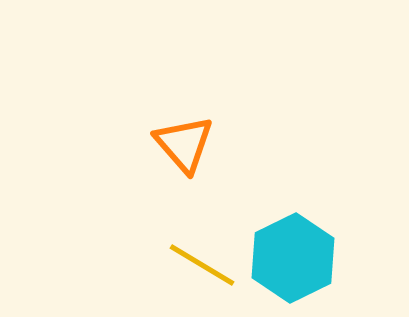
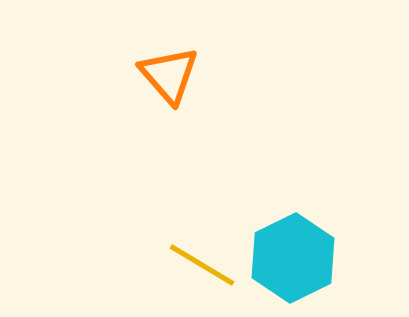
orange triangle: moved 15 px left, 69 px up
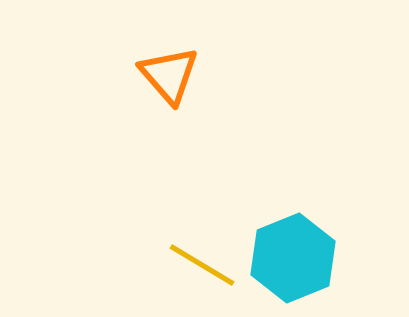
cyan hexagon: rotated 4 degrees clockwise
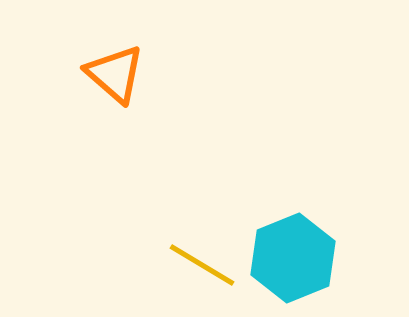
orange triangle: moved 54 px left, 1 px up; rotated 8 degrees counterclockwise
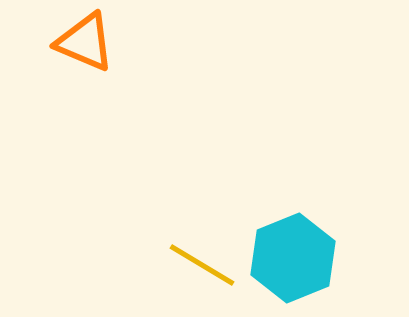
orange triangle: moved 30 px left, 32 px up; rotated 18 degrees counterclockwise
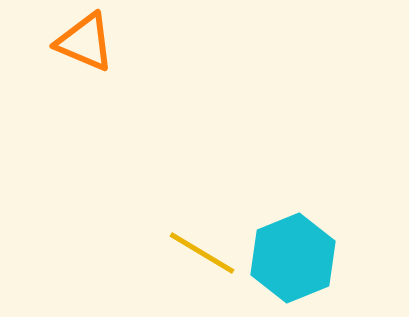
yellow line: moved 12 px up
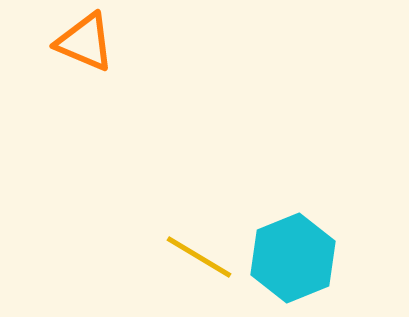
yellow line: moved 3 px left, 4 px down
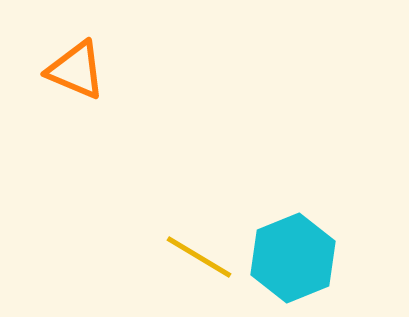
orange triangle: moved 9 px left, 28 px down
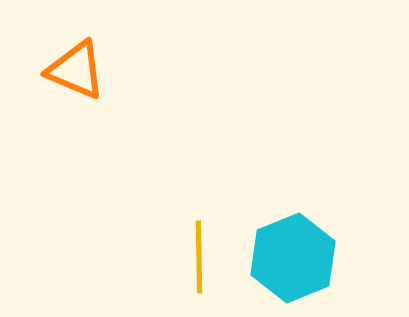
yellow line: rotated 58 degrees clockwise
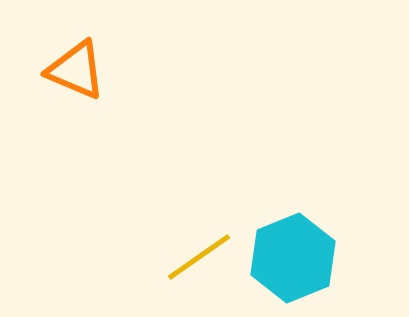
yellow line: rotated 56 degrees clockwise
